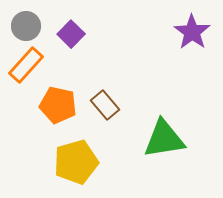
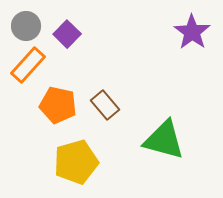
purple square: moved 4 px left
orange rectangle: moved 2 px right
green triangle: moved 1 px down; rotated 24 degrees clockwise
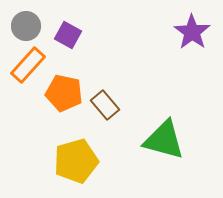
purple square: moved 1 px right, 1 px down; rotated 16 degrees counterclockwise
orange pentagon: moved 6 px right, 12 px up
yellow pentagon: moved 1 px up
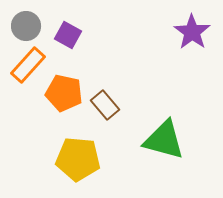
yellow pentagon: moved 2 px right, 2 px up; rotated 21 degrees clockwise
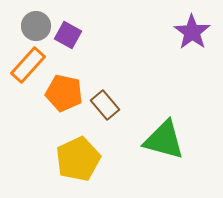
gray circle: moved 10 px right
yellow pentagon: rotated 30 degrees counterclockwise
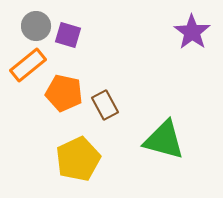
purple square: rotated 12 degrees counterclockwise
orange rectangle: rotated 9 degrees clockwise
brown rectangle: rotated 12 degrees clockwise
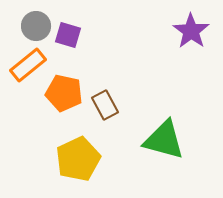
purple star: moved 1 px left, 1 px up
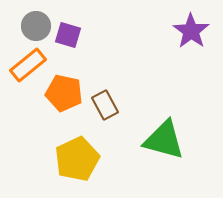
yellow pentagon: moved 1 px left
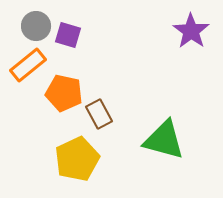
brown rectangle: moved 6 px left, 9 px down
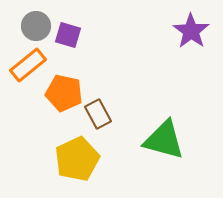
brown rectangle: moved 1 px left
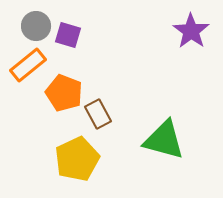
orange pentagon: rotated 9 degrees clockwise
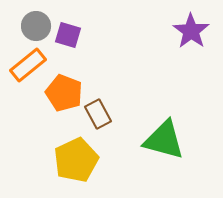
yellow pentagon: moved 1 px left, 1 px down
